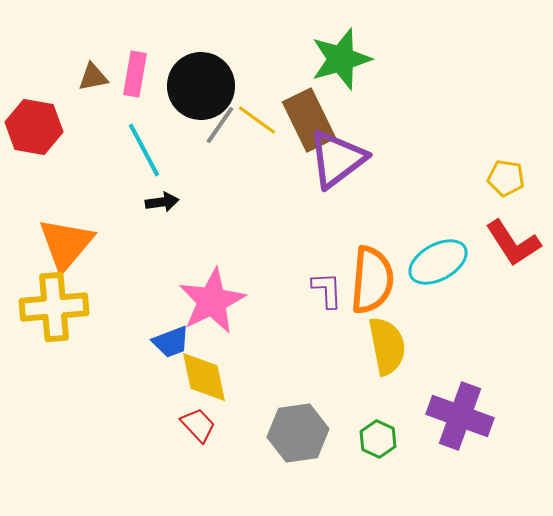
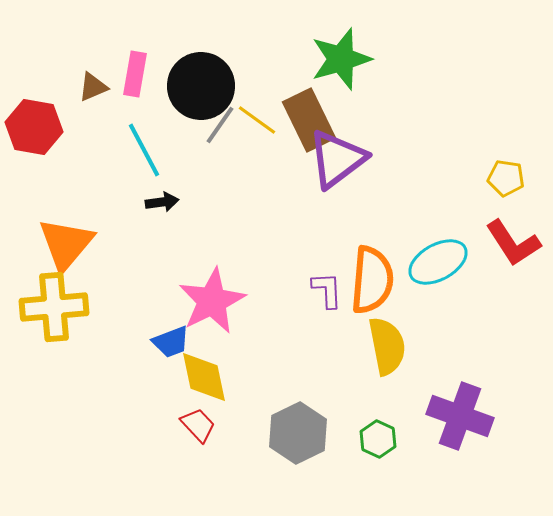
brown triangle: moved 10 px down; rotated 12 degrees counterclockwise
gray hexagon: rotated 18 degrees counterclockwise
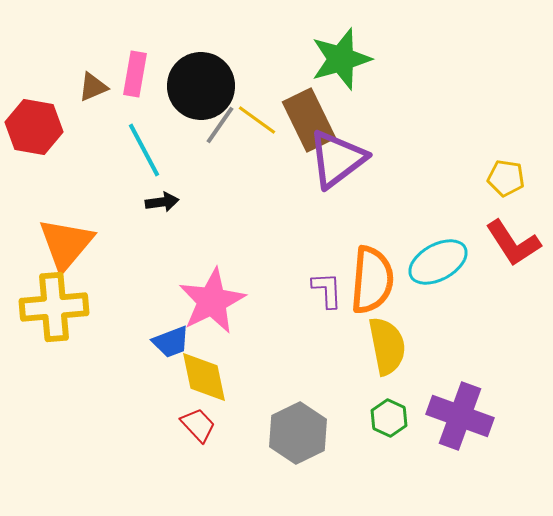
green hexagon: moved 11 px right, 21 px up
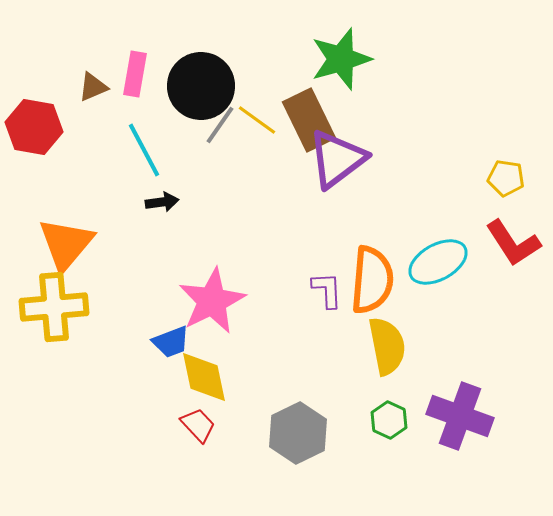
green hexagon: moved 2 px down
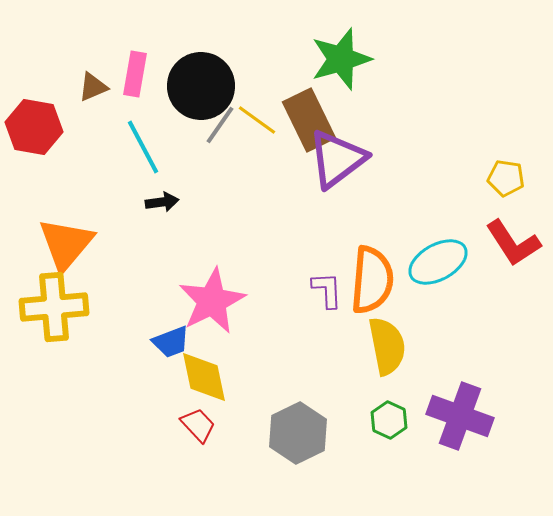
cyan line: moved 1 px left, 3 px up
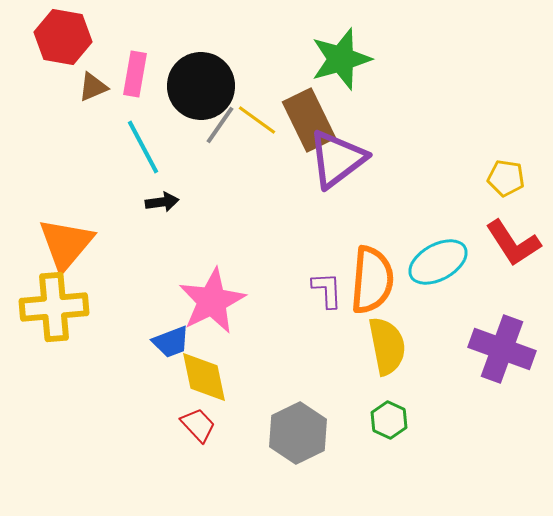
red hexagon: moved 29 px right, 90 px up
purple cross: moved 42 px right, 67 px up
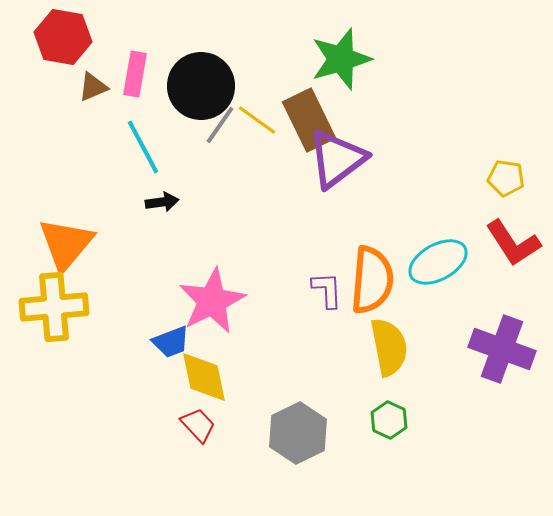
yellow semicircle: moved 2 px right, 1 px down
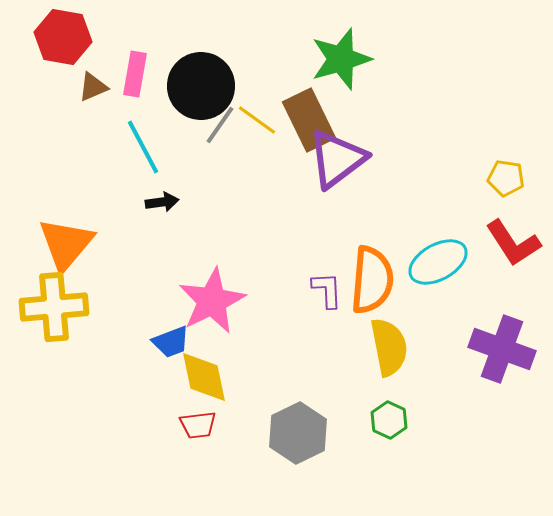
red trapezoid: rotated 126 degrees clockwise
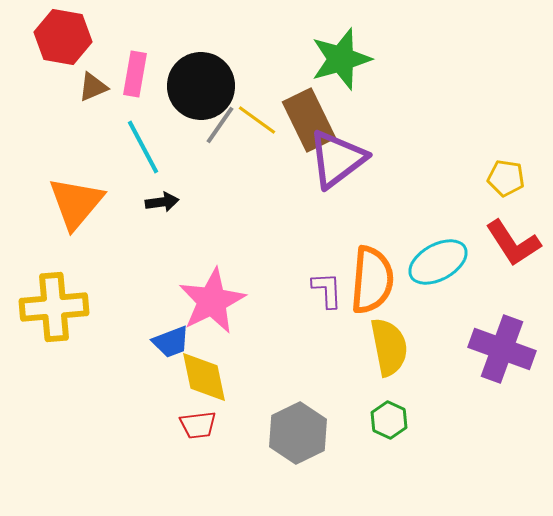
orange triangle: moved 10 px right, 41 px up
